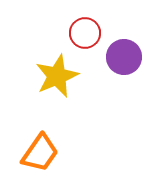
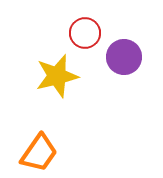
yellow star: rotated 9 degrees clockwise
orange trapezoid: moved 1 px left
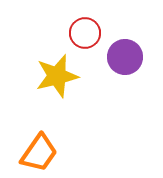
purple circle: moved 1 px right
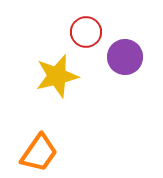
red circle: moved 1 px right, 1 px up
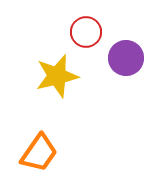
purple circle: moved 1 px right, 1 px down
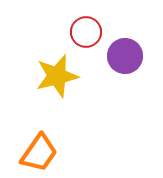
purple circle: moved 1 px left, 2 px up
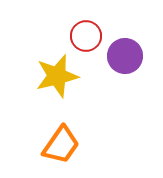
red circle: moved 4 px down
orange trapezoid: moved 22 px right, 8 px up
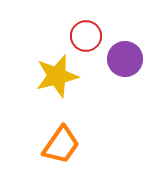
purple circle: moved 3 px down
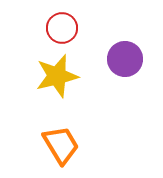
red circle: moved 24 px left, 8 px up
orange trapezoid: rotated 66 degrees counterclockwise
